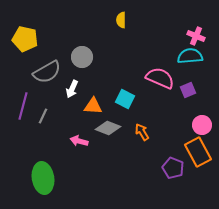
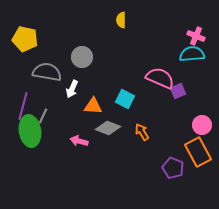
cyan semicircle: moved 2 px right, 2 px up
gray semicircle: rotated 140 degrees counterclockwise
purple square: moved 10 px left, 1 px down
green ellipse: moved 13 px left, 47 px up
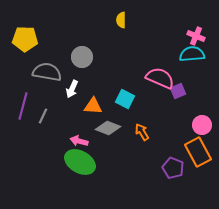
yellow pentagon: rotated 10 degrees counterclockwise
green ellipse: moved 50 px right, 31 px down; rotated 52 degrees counterclockwise
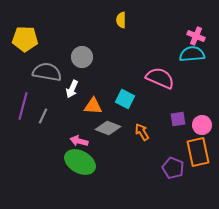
purple square: moved 28 px down; rotated 14 degrees clockwise
orange rectangle: rotated 16 degrees clockwise
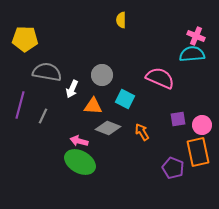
gray circle: moved 20 px right, 18 px down
purple line: moved 3 px left, 1 px up
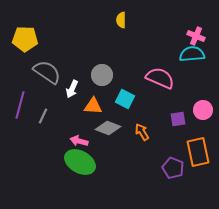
gray semicircle: rotated 24 degrees clockwise
pink circle: moved 1 px right, 15 px up
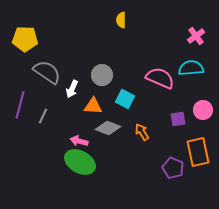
pink cross: rotated 30 degrees clockwise
cyan semicircle: moved 1 px left, 14 px down
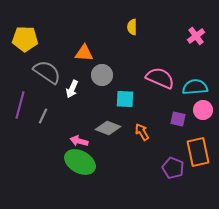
yellow semicircle: moved 11 px right, 7 px down
cyan semicircle: moved 4 px right, 19 px down
cyan square: rotated 24 degrees counterclockwise
orange triangle: moved 9 px left, 53 px up
purple square: rotated 21 degrees clockwise
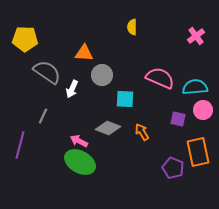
purple line: moved 40 px down
pink arrow: rotated 12 degrees clockwise
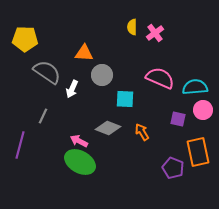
pink cross: moved 41 px left, 3 px up
